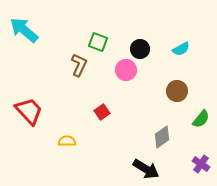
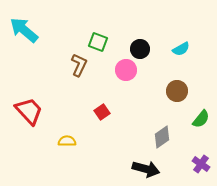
black arrow: rotated 16 degrees counterclockwise
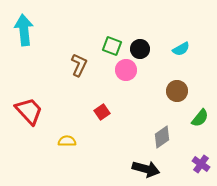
cyan arrow: rotated 44 degrees clockwise
green square: moved 14 px right, 4 px down
green semicircle: moved 1 px left, 1 px up
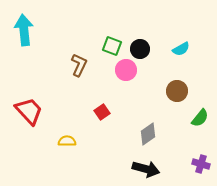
gray diamond: moved 14 px left, 3 px up
purple cross: rotated 18 degrees counterclockwise
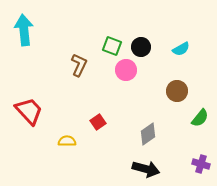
black circle: moved 1 px right, 2 px up
red square: moved 4 px left, 10 px down
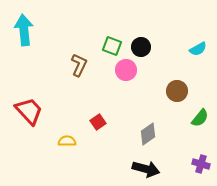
cyan semicircle: moved 17 px right
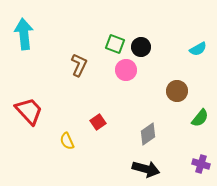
cyan arrow: moved 4 px down
green square: moved 3 px right, 2 px up
yellow semicircle: rotated 114 degrees counterclockwise
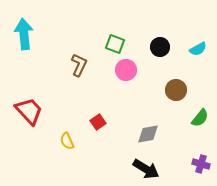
black circle: moved 19 px right
brown circle: moved 1 px left, 1 px up
gray diamond: rotated 25 degrees clockwise
black arrow: rotated 16 degrees clockwise
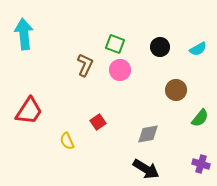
brown L-shape: moved 6 px right
pink circle: moved 6 px left
red trapezoid: rotated 76 degrees clockwise
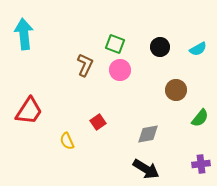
purple cross: rotated 24 degrees counterclockwise
